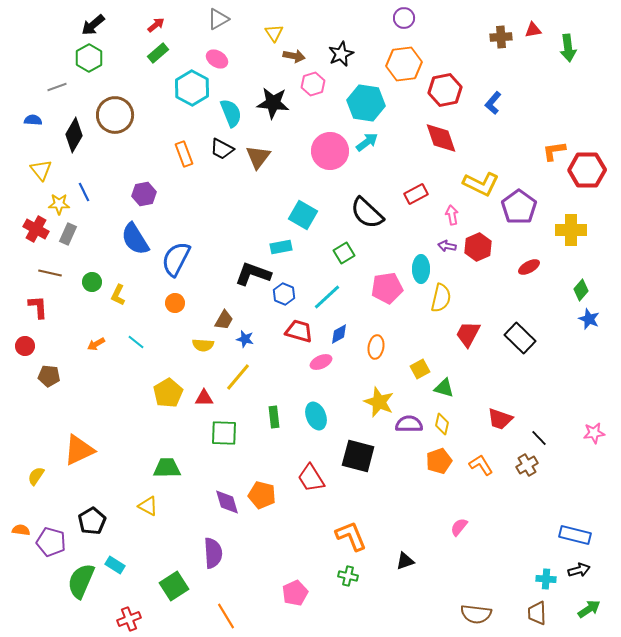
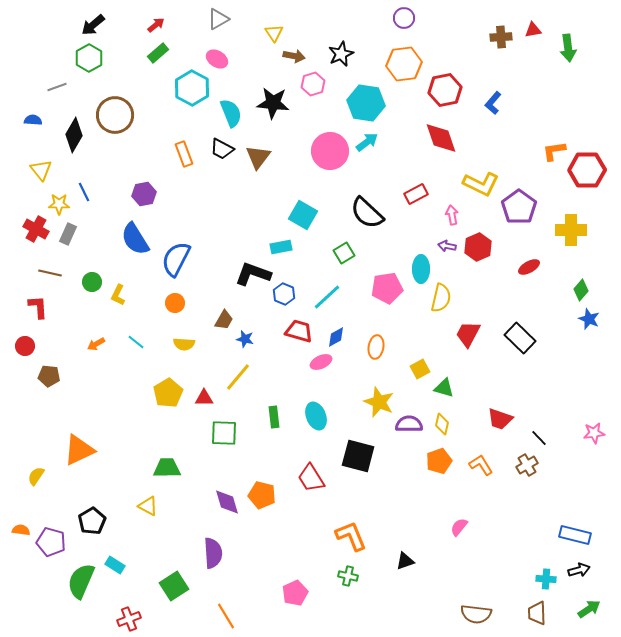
blue diamond at (339, 334): moved 3 px left, 3 px down
yellow semicircle at (203, 345): moved 19 px left, 1 px up
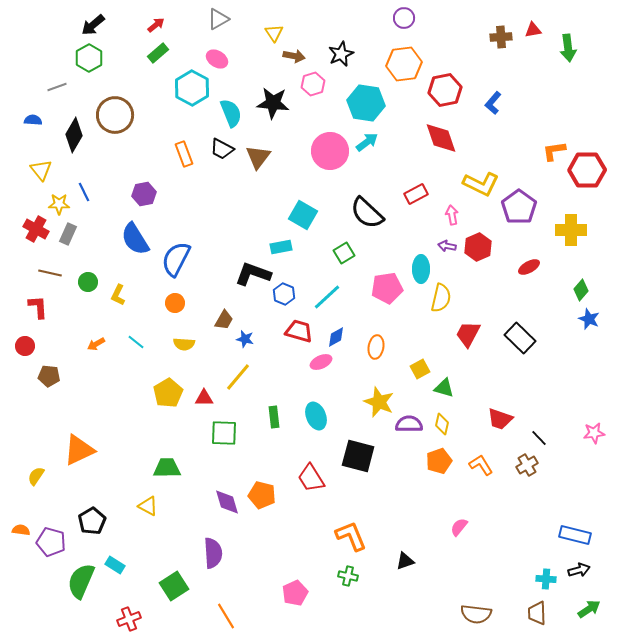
green circle at (92, 282): moved 4 px left
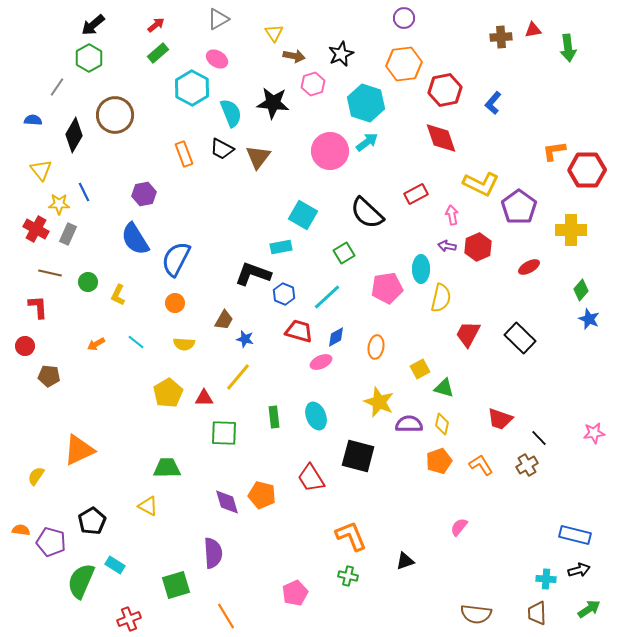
gray line at (57, 87): rotated 36 degrees counterclockwise
cyan hexagon at (366, 103): rotated 9 degrees clockwise
green square at (174, 586): moved 2 px right, 1 px up; rotated 16 degrees clockwise
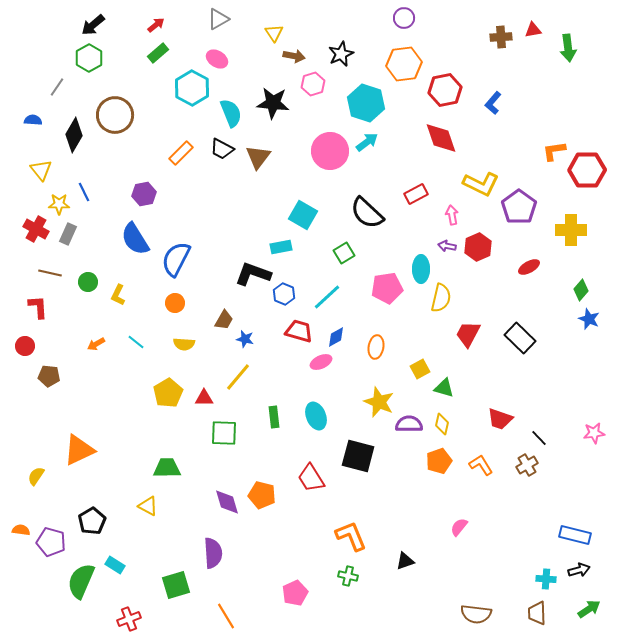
orange rectangle at (184, 154): moved 3 px left, 1 px up; rotated 65 degrees clockwise
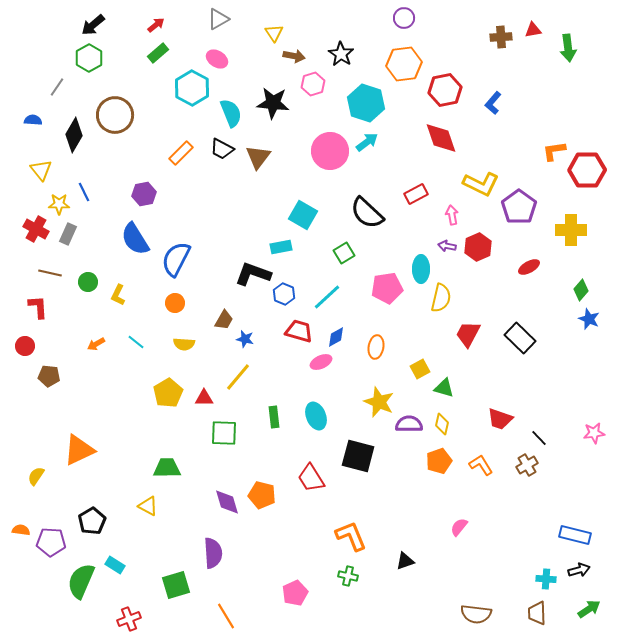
black star at (341, 54): rotated 15 degrees counterclockwise
purple pentagon at (51, 542): rotated 12 degrees counterclockwise
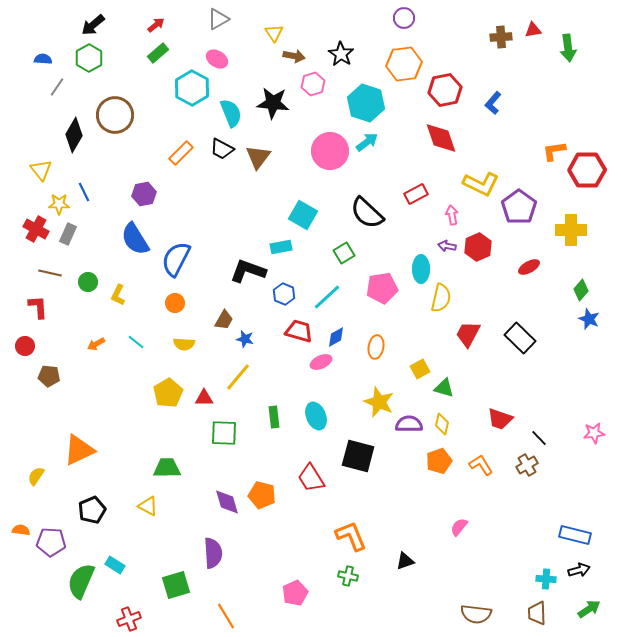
blue semicircle at (33, 120): moved 10 px right, 61 px up
black L-shape at (253, 274): moved 5 px left, 3 px up
pink pentagon at (387, 288): moved 5 px left
black pentagon at (92, 521): moved 11 px up; rotated 8 degrees clockwise
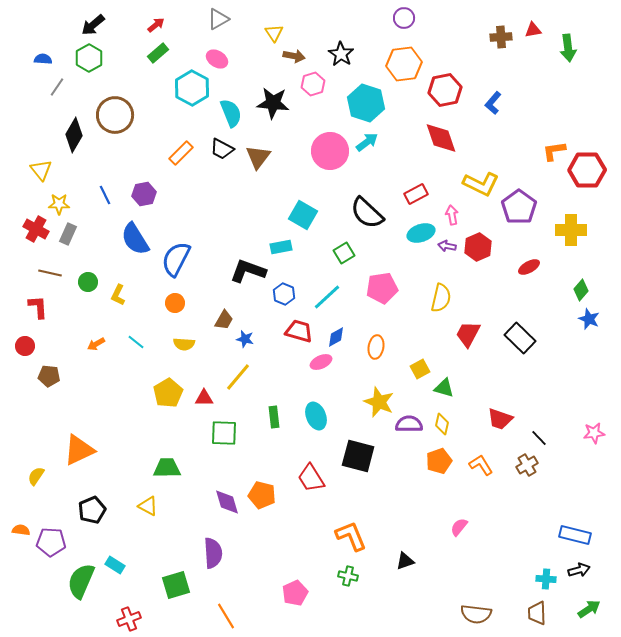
blue line at (84, 192): moved 21 px right, 3 px down
cyan ellipse at (421, 269): moved 36 px up; rotated 72 degrees clockwise
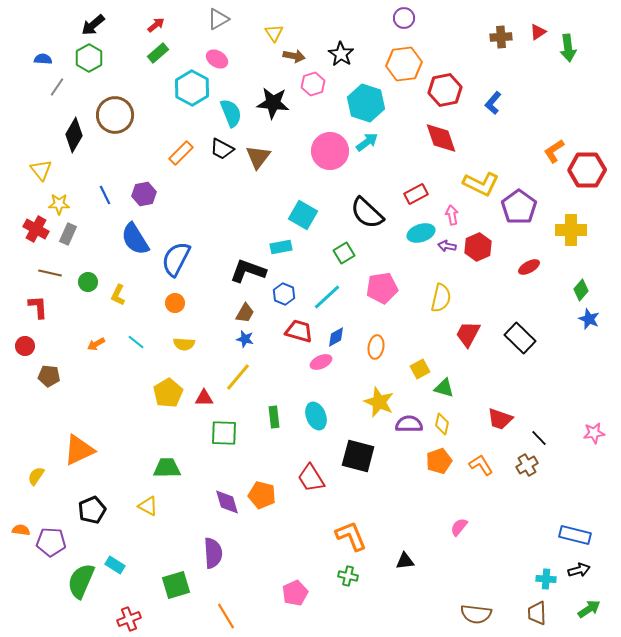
red triangle at (533, 30): moved 5 px right, 2 px down; rotated 24 degrees counterclockwise
orange L-shape at (554, 151): rotated 25 degrees counterclockwise
brown trapezoid at (224, 320): moved 21 px right, 7 px up
black triangle at (405, 561): rotated 12 degrees clockwise
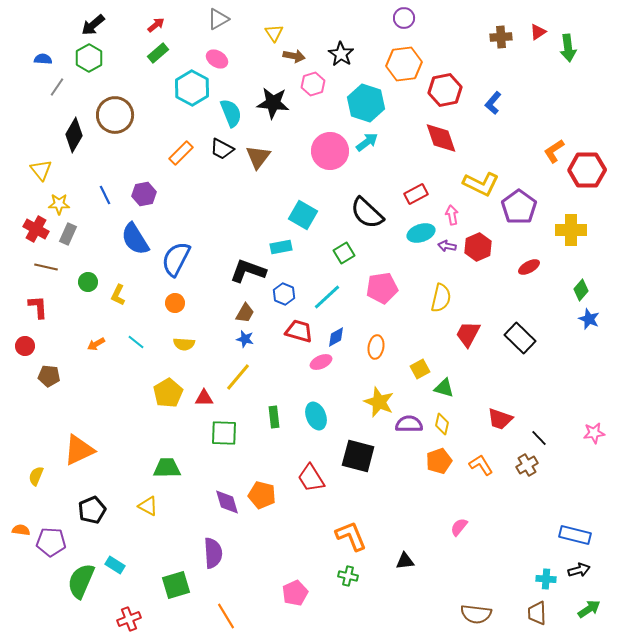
brown line at (50, 273): moved 4 px left, 6 px up
yellow semicircle at (36, 476): rotated 12 degrees counterclockwise
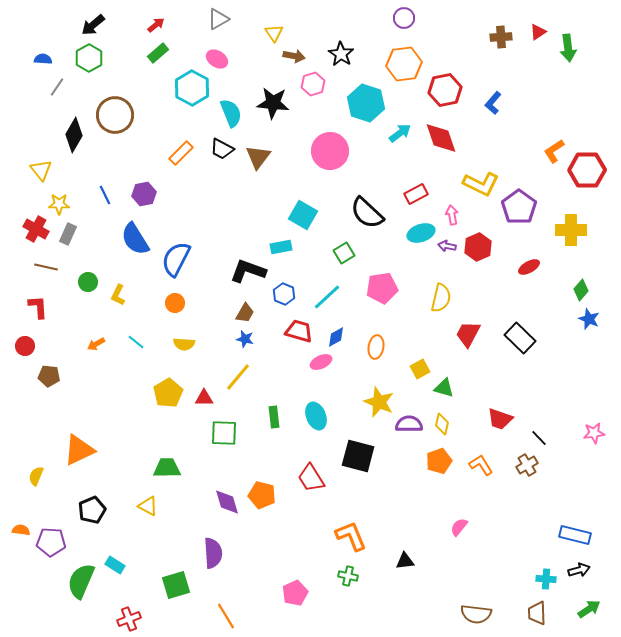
cyan arrow at (367, 142): moved 33 px right, 9 px up
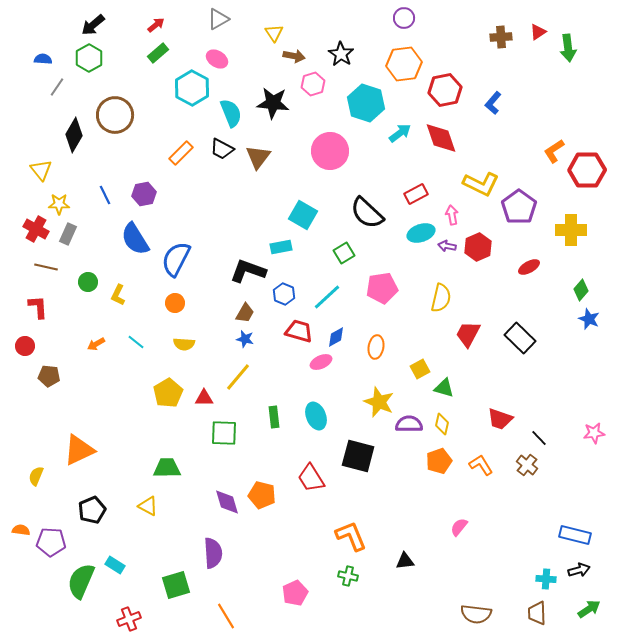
brown cross at (527, 465): rotated 20 degrees counterclockwise
